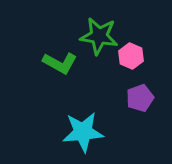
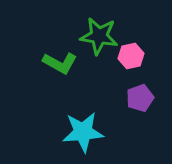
pink hexagon: rotated 25 degrees clockwise
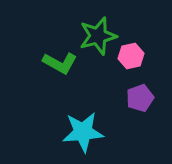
green star: moved 1 px left; rotated 24 degrees counterclockwise
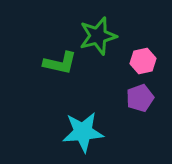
pink hexagon: moved 12 px right, 5 px down
green L-shape: rotated 16 degrees counterclockwise
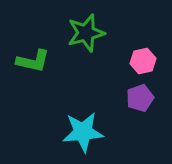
green star: moved 12 px left, 3 px up
green L-shape: moved 27 px left, 2 px up
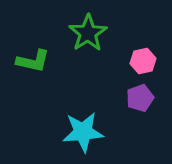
green star: moved 2 px right; rotated 18 degrees counterclockwise
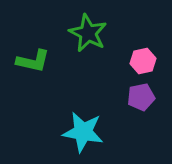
green star: rotated 12 degrees counterclockwise
purple pentagon: moved 1 px right, 1 px up; rotated 8 degrees clockwise
cyan star: rotated 15 degrees clockwise
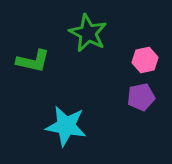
pink hexagon: moved 2 px right, 1 px up
cyan star: moved 17 px left, 6 px up
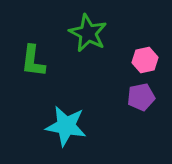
green L-shape: rotated 84 degrees clockwise
